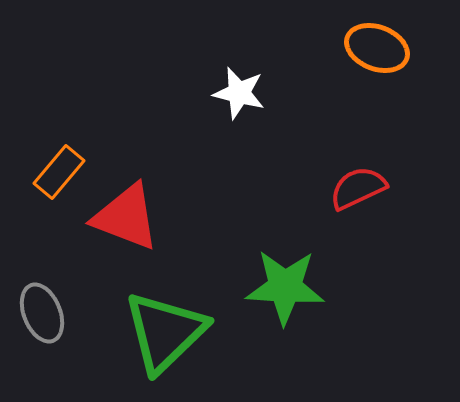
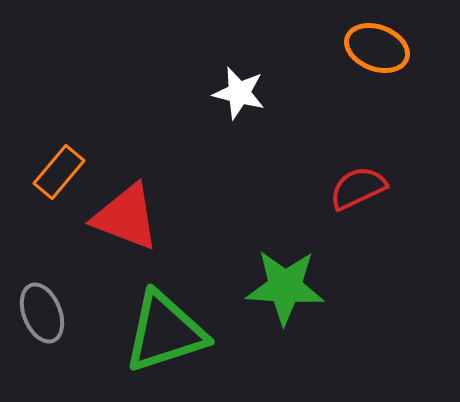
green triangle: rotated 26 degrees clockwise
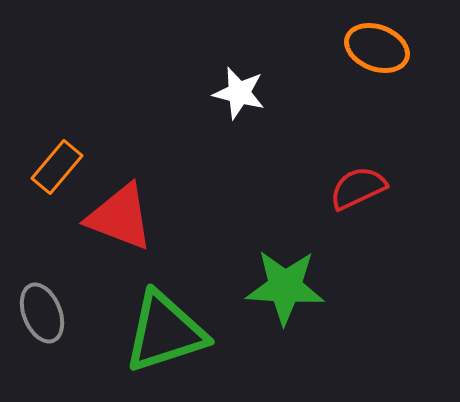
orange rectangle: moved 2 px left, 5 px up
red triangle: moved 6 px left
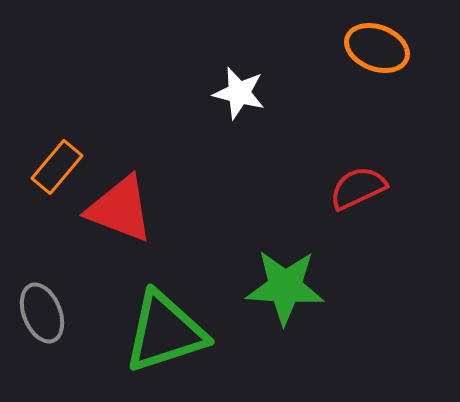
red triangle: moved 8 px up
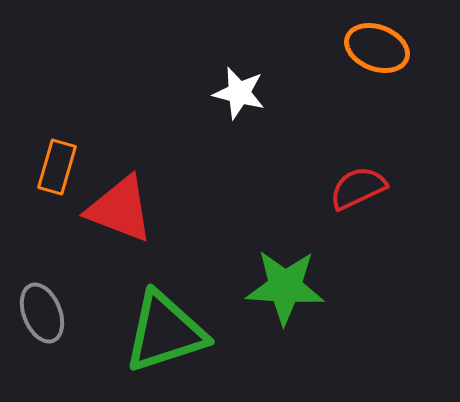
orange rectangle: rotated 24 degrees counterclockwise
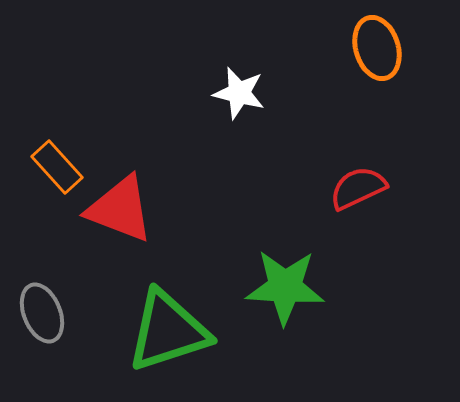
orange ellipse: rotated 52 degrees clockwise
orange rectangle: rotated 58 degrees counterclockwise
green triangle: moved 3 px right, 1 px up
